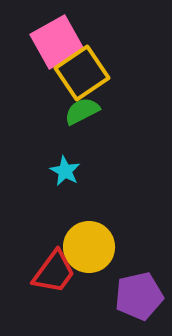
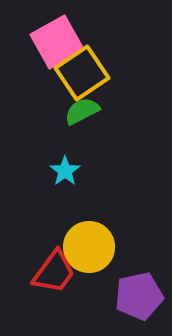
cyan star: rotated 8 degrees clockwise
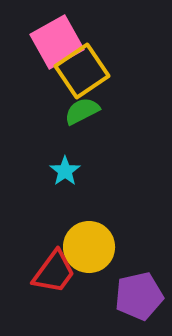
yellow square: moved 2 px up
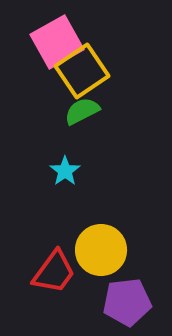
yellow circle: moved 12 px right, 3 px down
purple pentagon: moved 12 px left, 6 px down; rotated 6 degrees clockwise
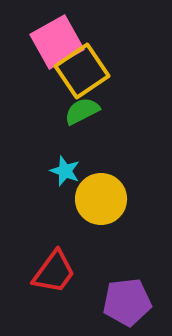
cyan star: rotated 16 degrees counterclockwise
yellow circle: moved 51 px up
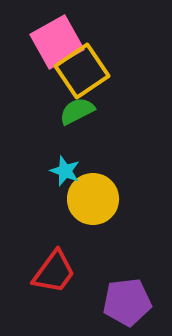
green semicircle: moved 5 px left
yellow circle: moved 8 px left
